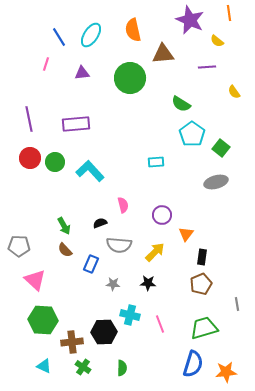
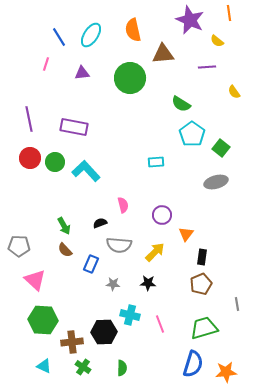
purple rectangle at (76, 124): moved 2 px left, 3 px down; rotated 16 degrees clockwise
cyan L-shape at (90, 171): moved 4 px left
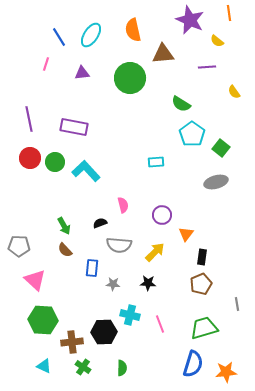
blue rectangle at (91, 264): moved 1 px right, 4 px down; rotated 18 degrees counterclockwise
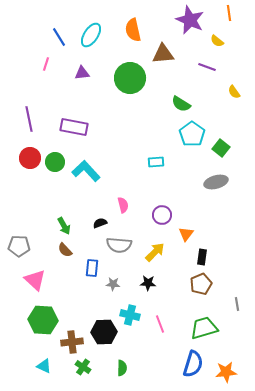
purple line at (207, 67): rotated 24 degrees clockwise
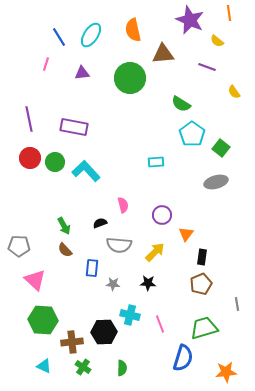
blue semicircle at (193, 364): moved 10 px left, 6 px up
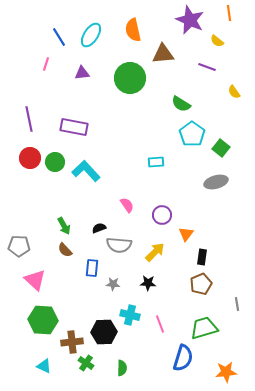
pink semicircle at (123, 205): moved 4 px right; rotated 21 degrees counterclockwise
black semicircle at (100, 223): moved 1 px left, 5 px down
green cross at (83, 367): moved 3 px right, 4 px up
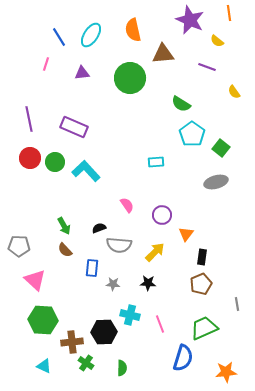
purple rectangle at (74, 127): rotated 12 degrees clockwise
green trapezoid at (204, 328): rotated 8 degrees counterclockwise
